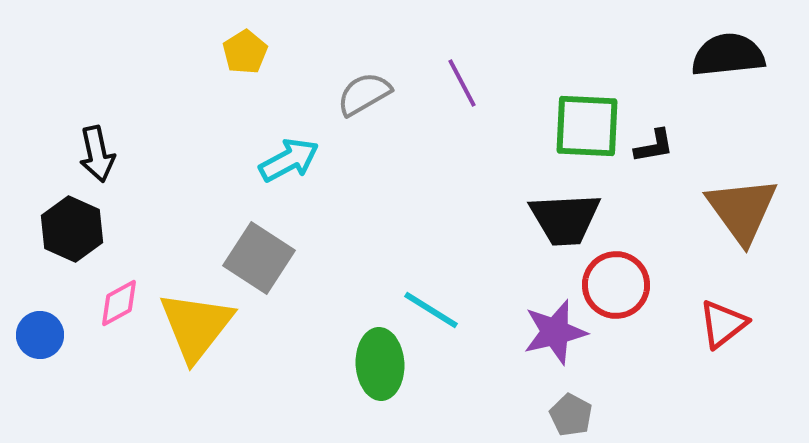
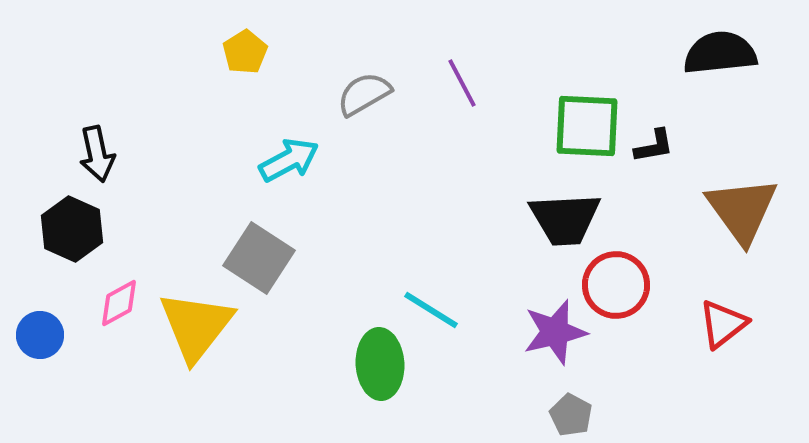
black semicircle: moved 8 px left, 2 px up
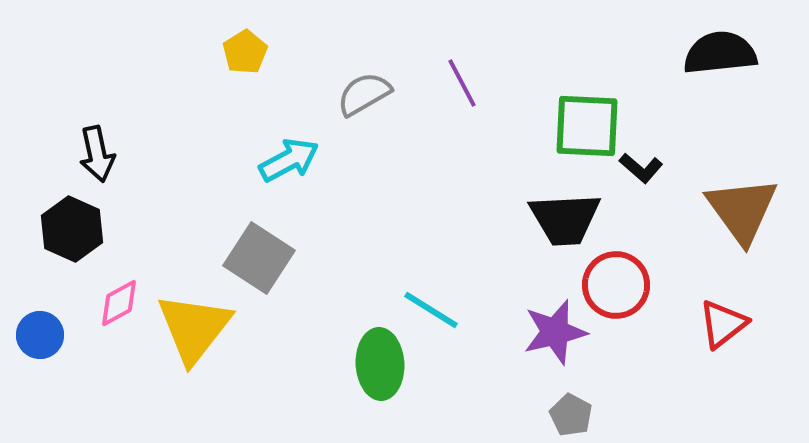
black L-shape: moved 13 px left, 22 px down; rotated 51 degrees clockwise
yellow triangle: moved 2 px left, 2 px down
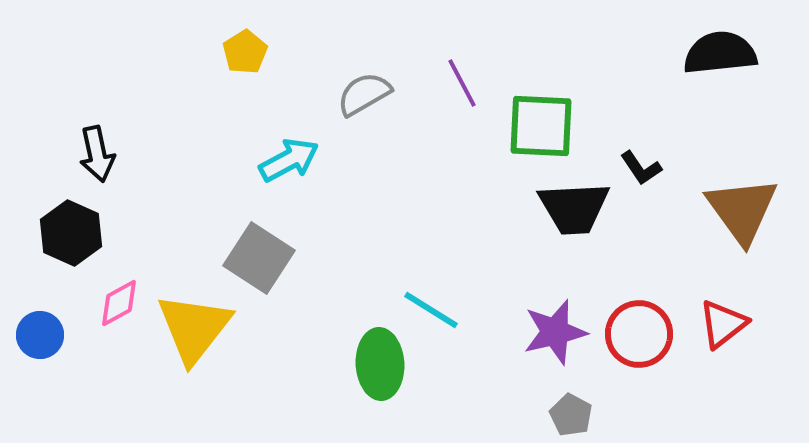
green square: moved 46 px left
black L-shape: rotated 15 degrees clockwise
black trapezoid: moved 9 px right, 11 px up
black hexagon: moved 1 px left, 4 px down
red circle: moved 23 px right, 49 px down
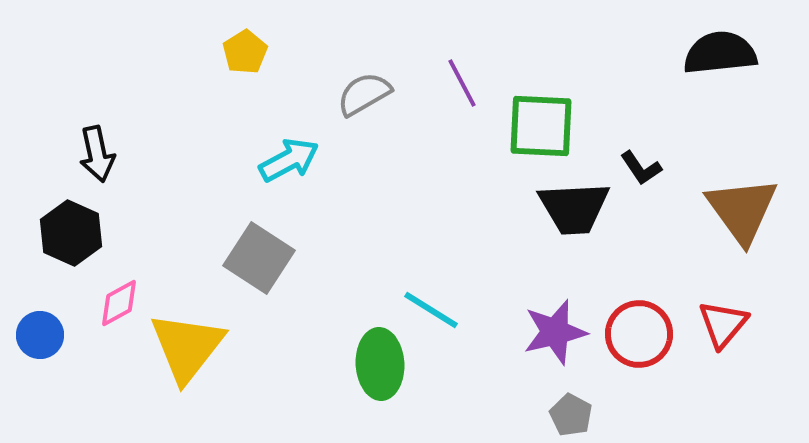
red triangle: rotated 12 degrees counterclockwise
yellow triangle: moved 7 px left, 19 px down
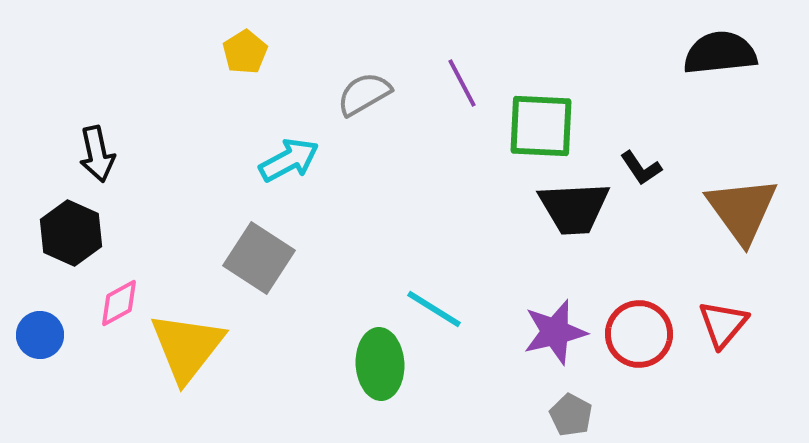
cyan line: moved 3 px right, 1 px up
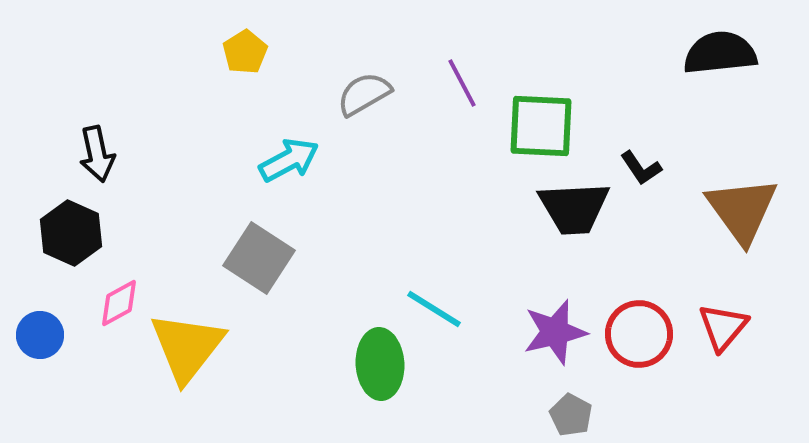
red triangle: moved 3 px down
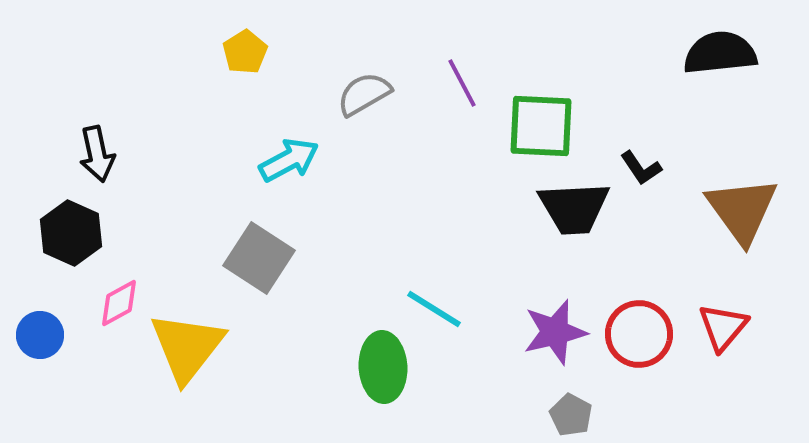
green ellipse: moved 3 px right, 3 px down
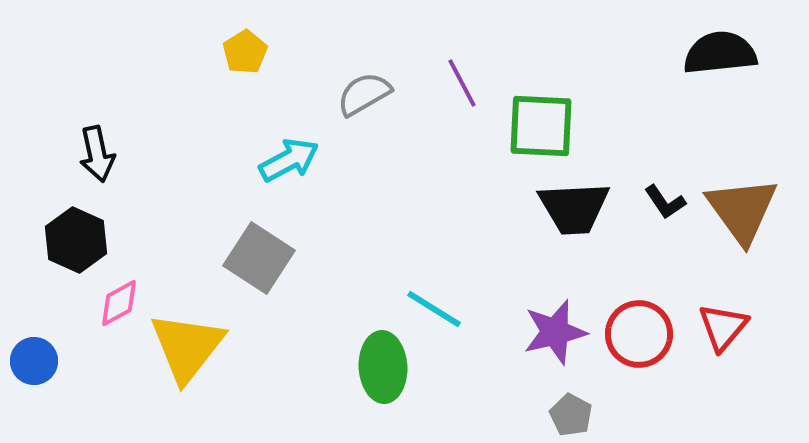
black L-shape: moved 24 px right, 34 px down
black hexagon: moved 5 px right, 7 px down
blue circle: moved 6 px left, 26 px down
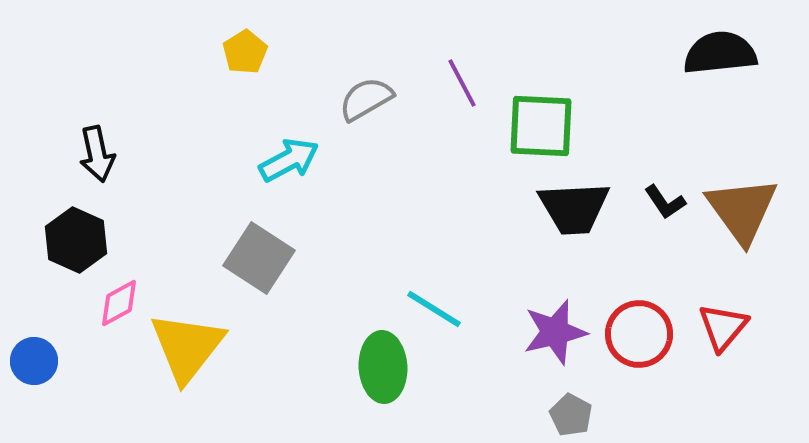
gray semicircle: moved 2 px right, 5 px down
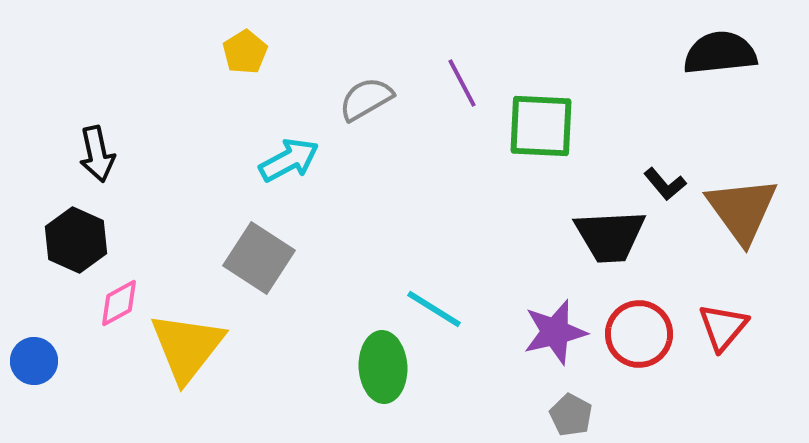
black L-shape: moved 18 px up; rotated 6 degrees counterclockwise
black trapezoid: moved 36 px right, 28 px down
